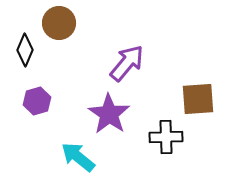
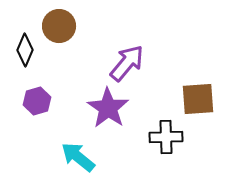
brown circle: moved 3 px down
purple star: moved 1 px left, 6 px up
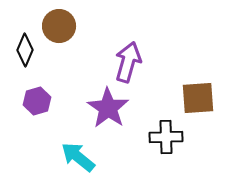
purple arrow: moved 1 px right, 1 px up; rotated 24 degrees counterclockwise
brown square: moved 1 px up
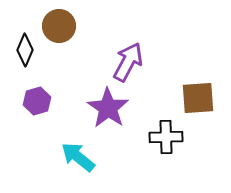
purple arrow: rotated 12 degrees clockwise
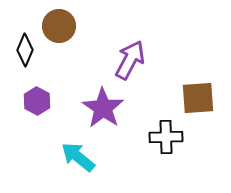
purple arrow: moved 2 px right, 2 px up
purple hexagon: rotated 16 degrees counterclockwise
purple star: moved 5 px left
